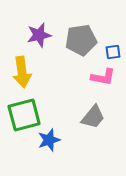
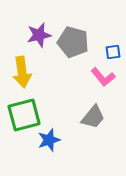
gray pentagon: moved 8 px left, 2 px down; rotated 24 degrees clockwise
pink L-shape: rotated 40 degrees clockwise
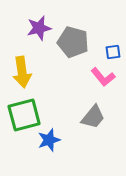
purple star: moved 7 px up
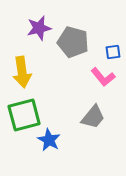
blue star: rotated 25 degrees counterclockwise
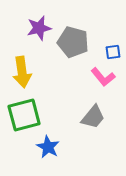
blue star: moved 1 px left, 7 px down
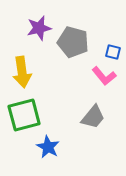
blue square: rotated 21 degrees clockwise
pink L-shape: moved 1 px right, 1 px up
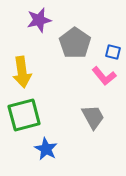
purple star: moved 8 px up
gray pentagon: moved 2 px right, 1 px down; rotated 20 degrees clockwise
gray trapezoid: rotated 68 degrees counterclockwise
blue star: moved 2 px left, 2 px down
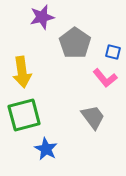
purple star: moved 3 px right, 3 px up
pink L-shape: moved 1 px right, 2 px down
gray trapezoid: rotated 8 degrees counterclockwise
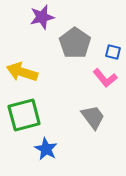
yellow arrow: rotated 116 degrees clockwise
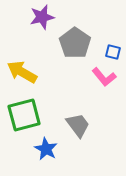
yellow arrow: rotated 12 degrees clockwise
pink L-shape: moved 1 px left, 1 px up
gray trapezoid: moved 15 px left, 8 px down
